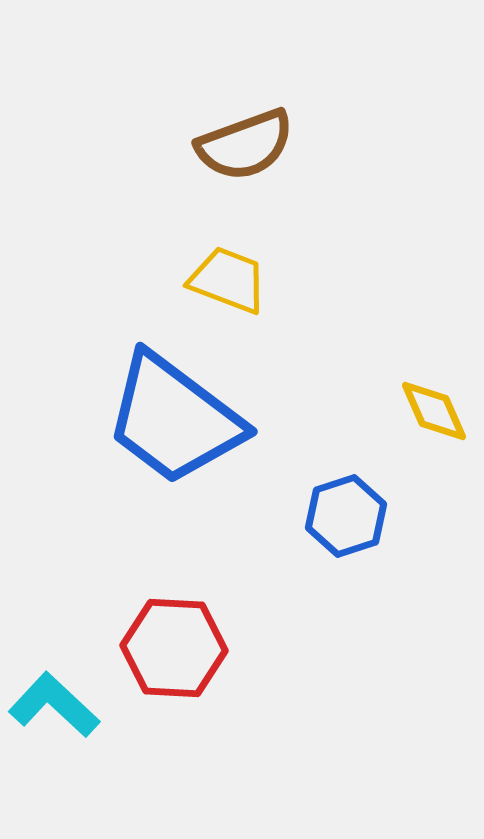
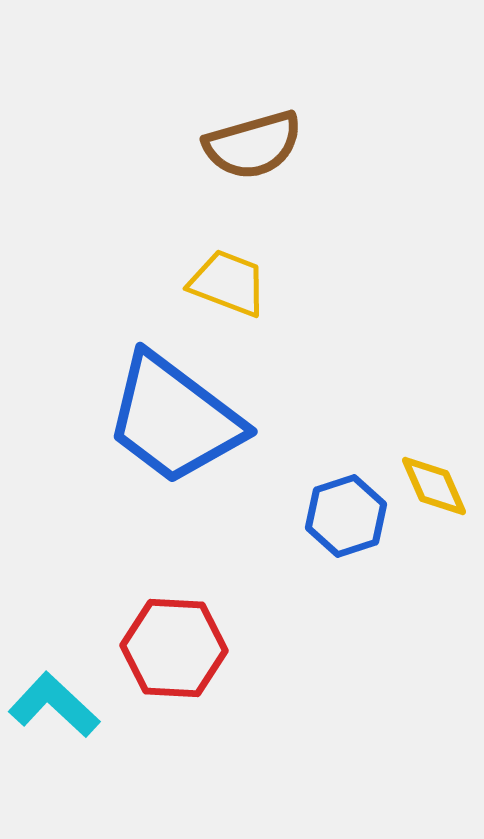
brown semicircle: moved 8 px right; rotated 4 degrees clockwise
yellow trapezoid: moved 3 px down
yellow diamond: moved 75 px down
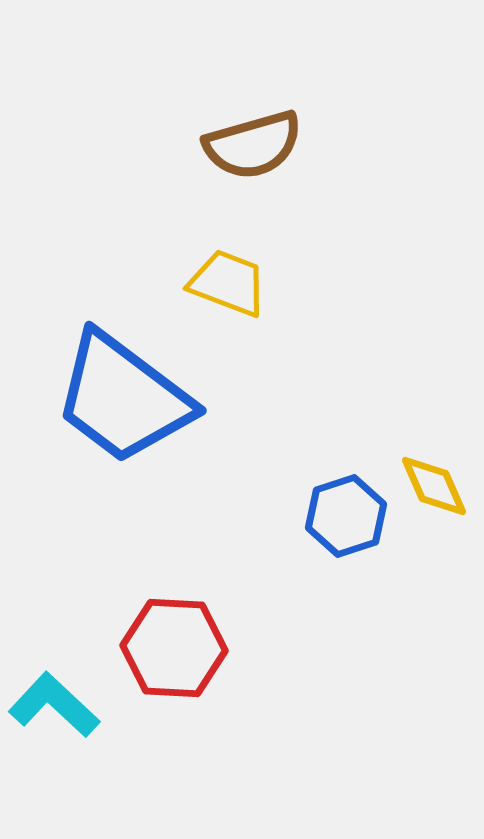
blue trapezoid: moved 51 px left, 21 px up
